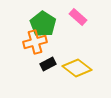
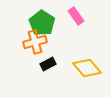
pink rectangle: moved 2 px left, 1 px up; rotated 12 degrees clockwise
green pentagon: moved 1 px left, 1 px up
yellow diamond: moved 10 px right; rotated 12 degrees clockwise
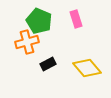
pink rectangle: moved 3 px down; rotated 18 degrees clockwise
green pentagon: moved 3 px left, 2 px up; rotated 10 degrees counterclockwise
orange cross: moved 8 px left
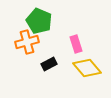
pink rectangle: moved 25 px down
black rectangle: moved 1 px right
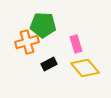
green pentagon: moved 4 px right, 4 px down; rotated 20 degrees counterclockwise
yellow diamond: moved 2 px left
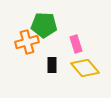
green pentagon: moved 1 px right
black rectangle: moved 3 px right, 1 px down; rotated 63 degrees counterclockwise
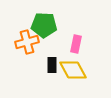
pink rectangle: rotated 30 degrees clockwise
yellow diamond: moved 12 px left, 2 px down; rotated 12 degrees clockwise
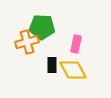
green pentagon: moved 2 px left, 2 px down
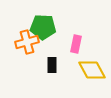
green pentagon: moved 1 px right
yellow diamond: moved 19 px right
